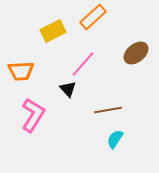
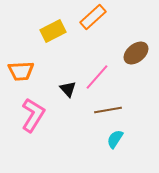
pink line: moved 14 px right, 13 px down
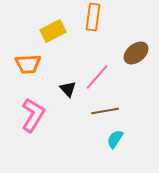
orange rectangle: rotated 40 degrees counterclockwise
orange trapezoid: moved 7 px right, 7 px up
brown line: moved 3 px left, 1 px down
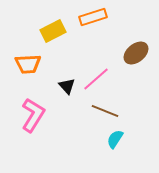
orange rectangle: rotated 64 degrees clockwise
pink line: moved 1 px left, 2 px down; rotated 8 degrees clockwise
black triangle: moved 1 px left, 3 px up
brown line: rotated 32 degrees clockwise
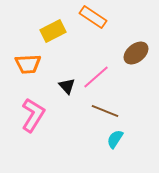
orange rectangle: rotated 52 degrees clockwise
pink line: moved 2 px up
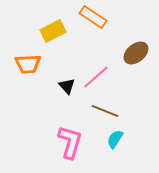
pink L-shape: moved 37 px right, 27 px down; rotated 16 degrees counterclockwise
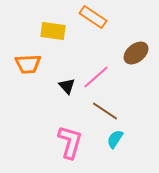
yellow rectangle: rotated 35 degrees clockwise
brown line: rotated 12 degrees clockwise
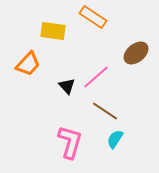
orange trapezoid: rotated 44 degrees counterclockwise
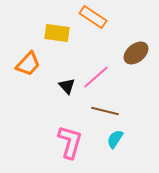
yellow rectangle: moved 4 px right, 2 px down
brown line: rotated 20 degrees counterclockwise
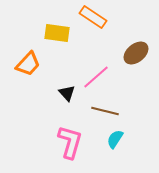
black triangle: moved 7 px down
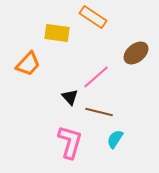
black triangle: moved 3 px right, 4 px down
brown line: moved 6 px left, 1 px down
